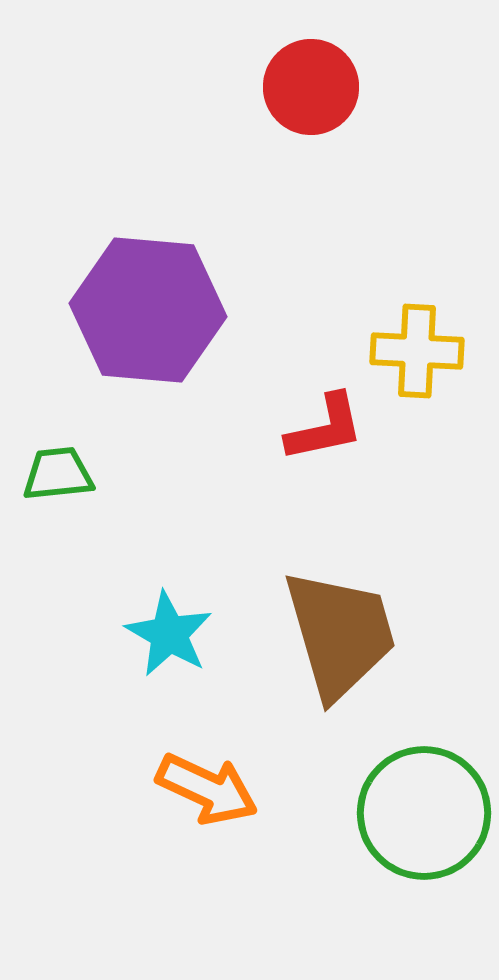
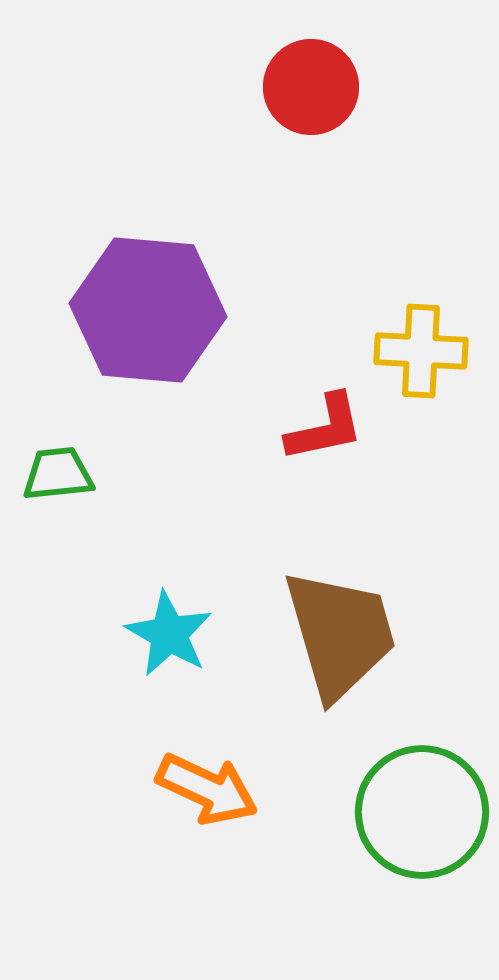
yellow cross: moved 4 px right
green circle: moved 2 px left, 1 px up
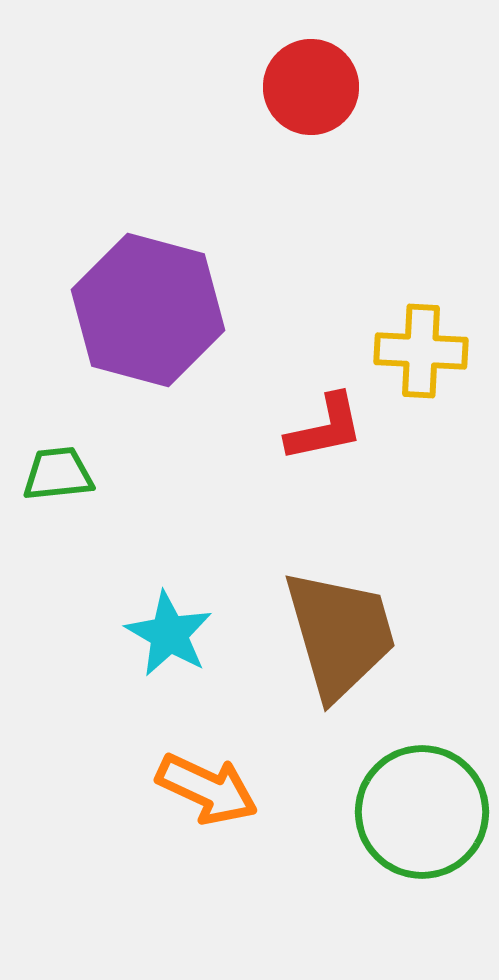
purple hexagon: rotated 10 degrees clockwise
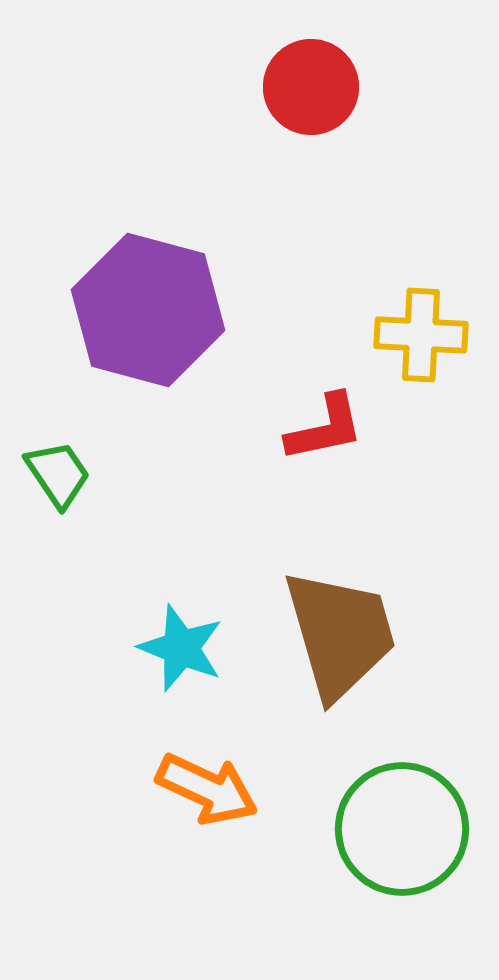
yellow cross: moved 16 px up
green trapezoid: rotated 62 degrees clockwise
cyan star: moved 12 px right, 14 px down; rotated 8 degrees counterclockwise
green circle: moved 20 px left, 17 px down
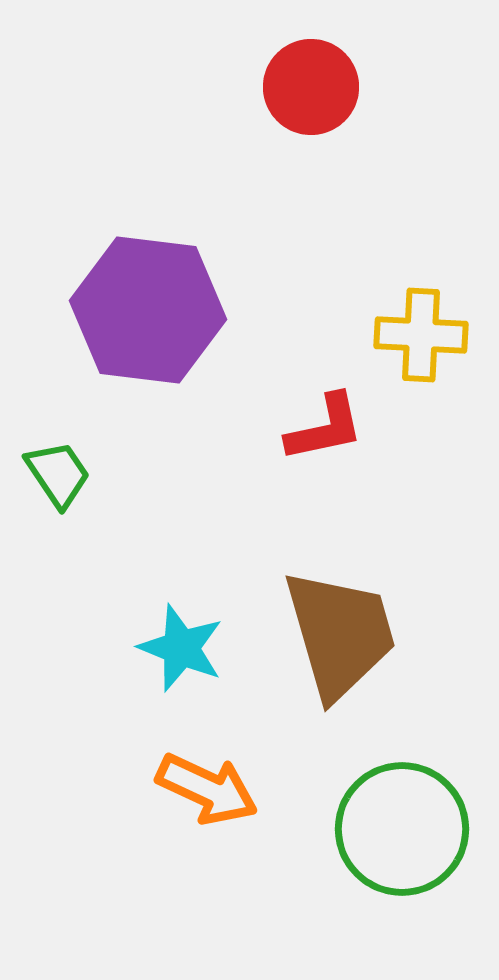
purple hexagon: rotated 8 degrees counterclockwise
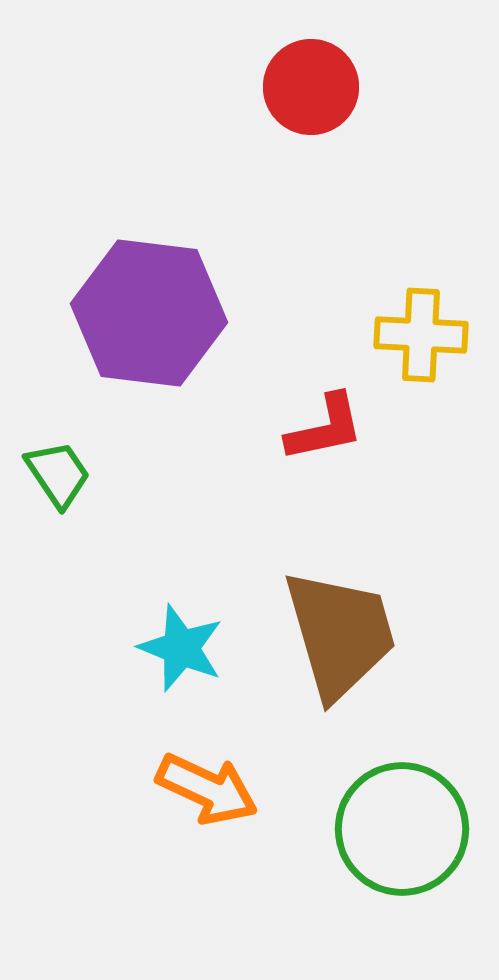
purple hexagon: moved 1 px right, 3 px down
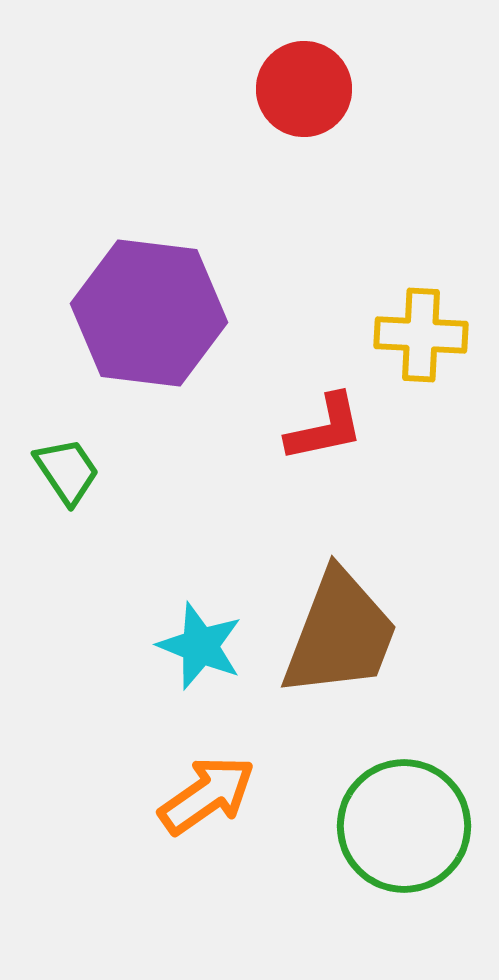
red circle: moved 7 px left, 2 px down
green trapezoid: moved 9 px right, 3 px up
brown trapezoid: rotated 37 degrees clockwise
cyan star: moved 19 px right, 2 px up
orange arrow: moved 6 px down; rotated 60 degrees counterclockwise
green circle: moved 2 px right, 3 px up
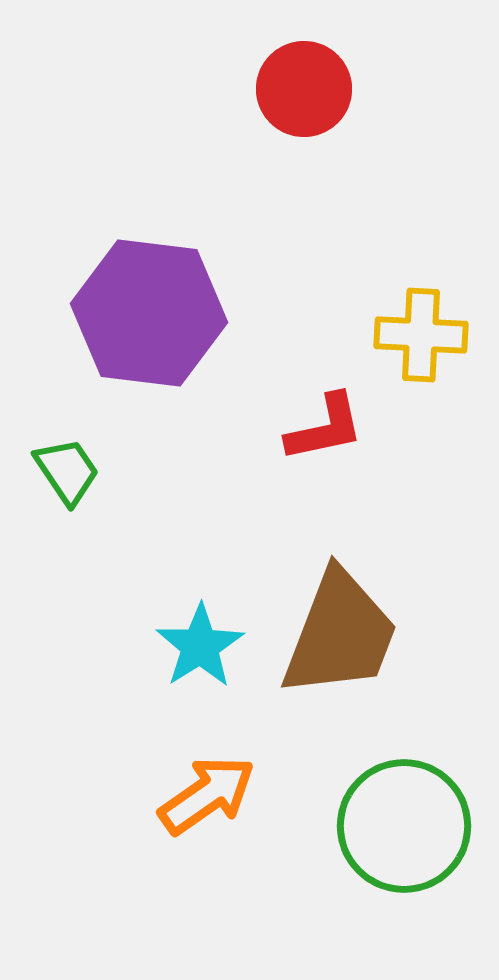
cyan star: rotated 18 degrees clockwise
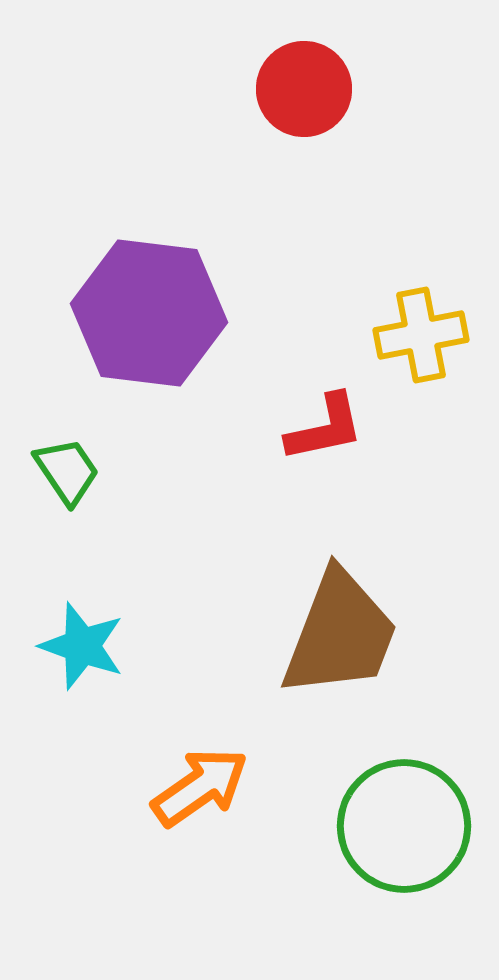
yellow cross: rotated 14 degrees counterclockwise
cyan star: moved 118 px left; rotated 20 degrees counterclockwise
orange arrow: moved 7 px left, 8 px up
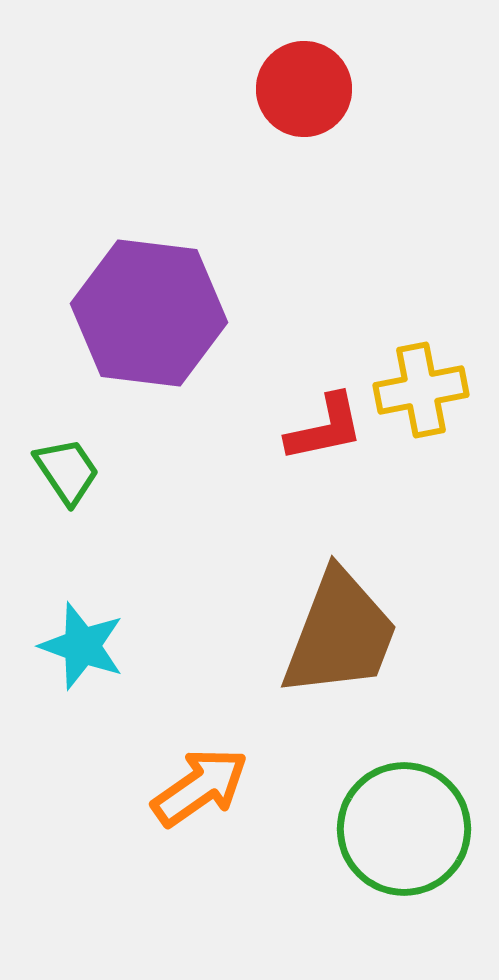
yellow cross: moved 55 px down
green circle: moved 3 px down
